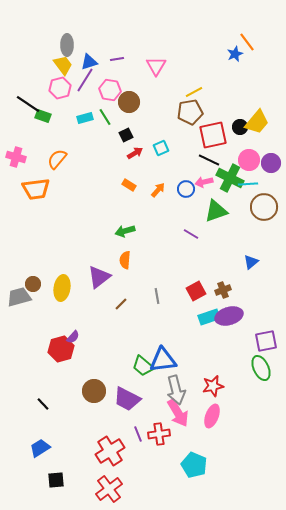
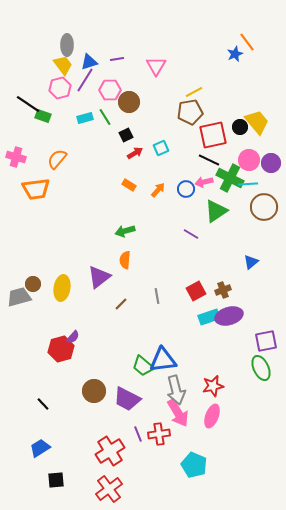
pink hexagon at (110, 90): rotated 10 degrees counterclockwise
yellow trapezoid at (257, 122): rotated 80 degrees counterclockwise
green triangle at (216, 211): rotated 15 degrees counterclockwise
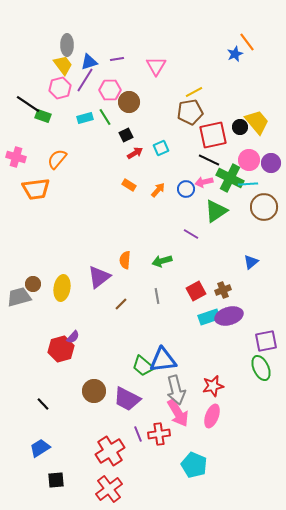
green arrow at (125, 231): moved 37 px right, 30 px down
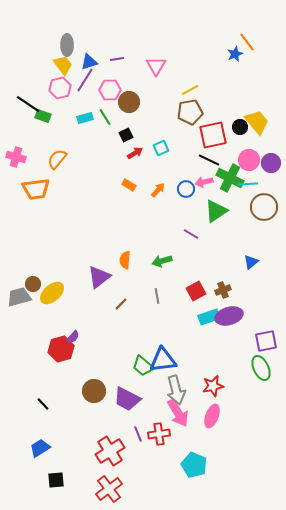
yellow line at (194, 92): moved 4 px left, 2 px up
yellow ellipse at (62, 288): moved 10 px left, 5 px down; rotated 40 degrees clockwise
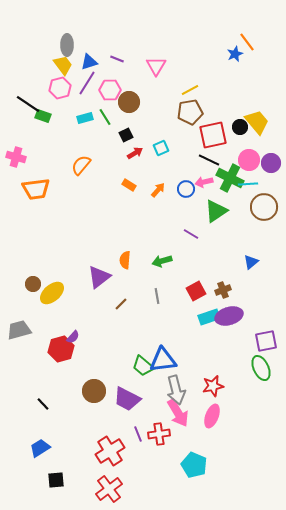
purple line at (117, 59): rotated 32 degrees clockwise
purple line at (85, 80): moved 2 px right, 3 px down
orange semicircle at (57, 159): moved 24 px right, 6 px down
gray trapezoid at (19, 297): moved 33 px down
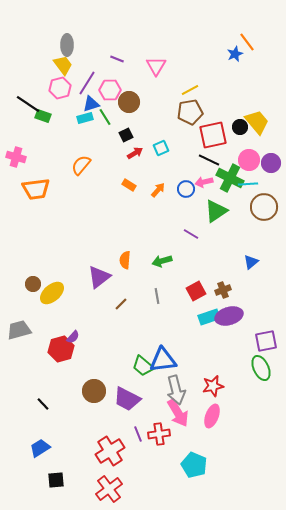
blue triangle at (89, 62): moved 2 px right, 42 px down
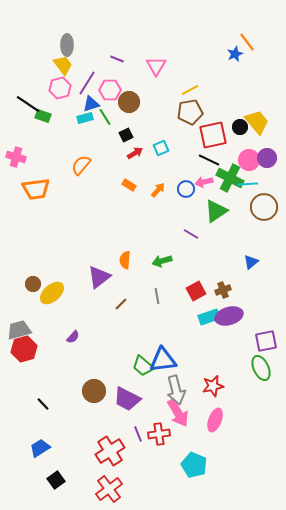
purple circle at (271, 163): moved 4 px left, 5 px up
red hexagon at (61, 349): moved 37 px left
pink ellipse at (212, 416): moved 3 px right, 4 px down
black square at (56, 480): rotated 30 degrees counterclockwise
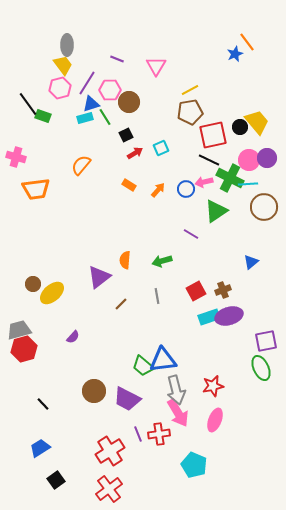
black line at (28, 104): rotated 20 degrees clockwise
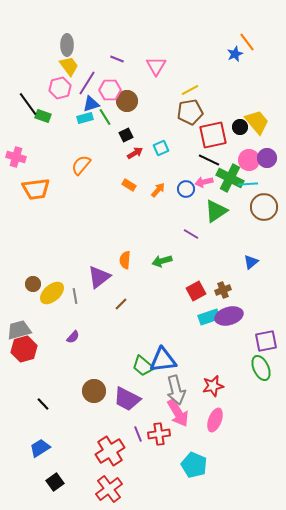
yellow trapezoid at (63, 65): moved 6 px right, 1 px down
brown circle at (129, 102): moved 2 px left, 1 px up
gray line at (157, 296): moved 82 px left
black square at (56, 480): moved 1 px left, 2 px down
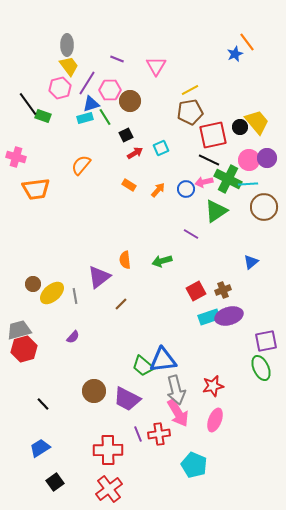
brown circle at (127, 101): moved 3 px right
green cross at (230, 178): moved 2 px left, 1 px down
orange semicircle at (125, 260): rotated 12 degrees counterclockwise
red cross at (110, 451): moved 2 px left, 1 px up; rotated 32 degrees clockwise
